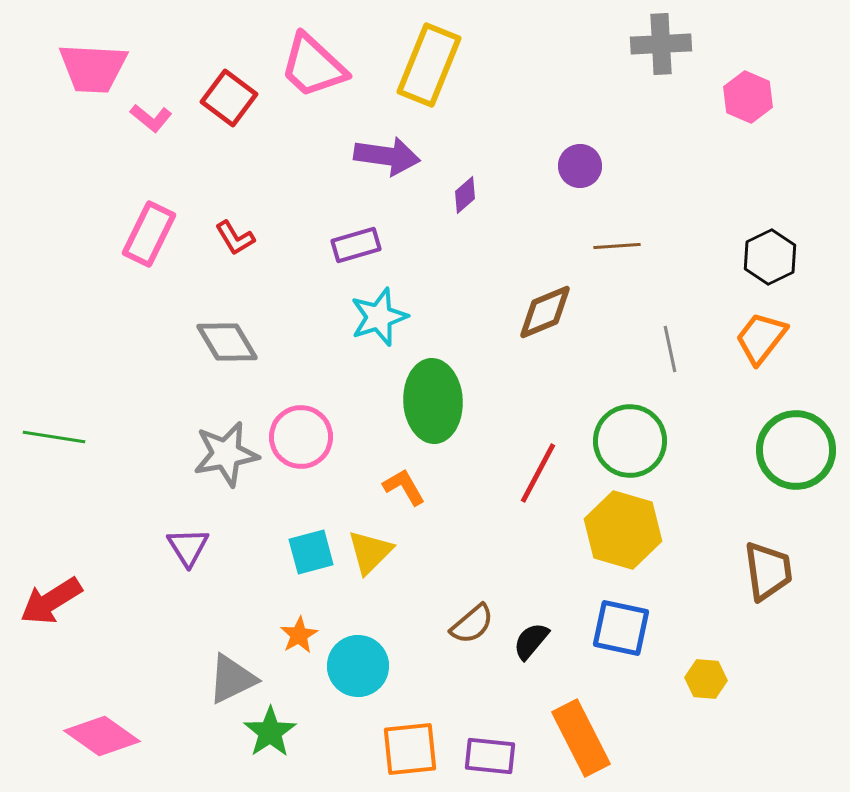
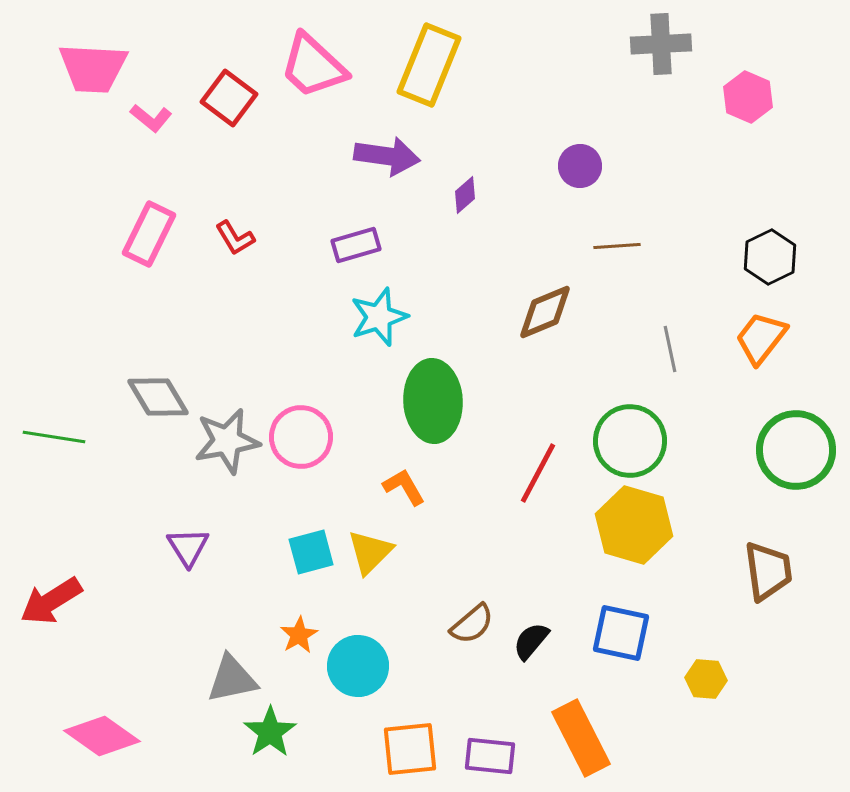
gray diamond at (227, 342): moved 69 px left, 55 px down
gray star at (226, 454): moved 1 px right, 13 px up
yellow hexagon at (623, 530): moved 11 px right, 5 px up
blue square at (621, 628): moved 5 px down
gray triangle at (232, 679): rotated 14 degrees clockwise
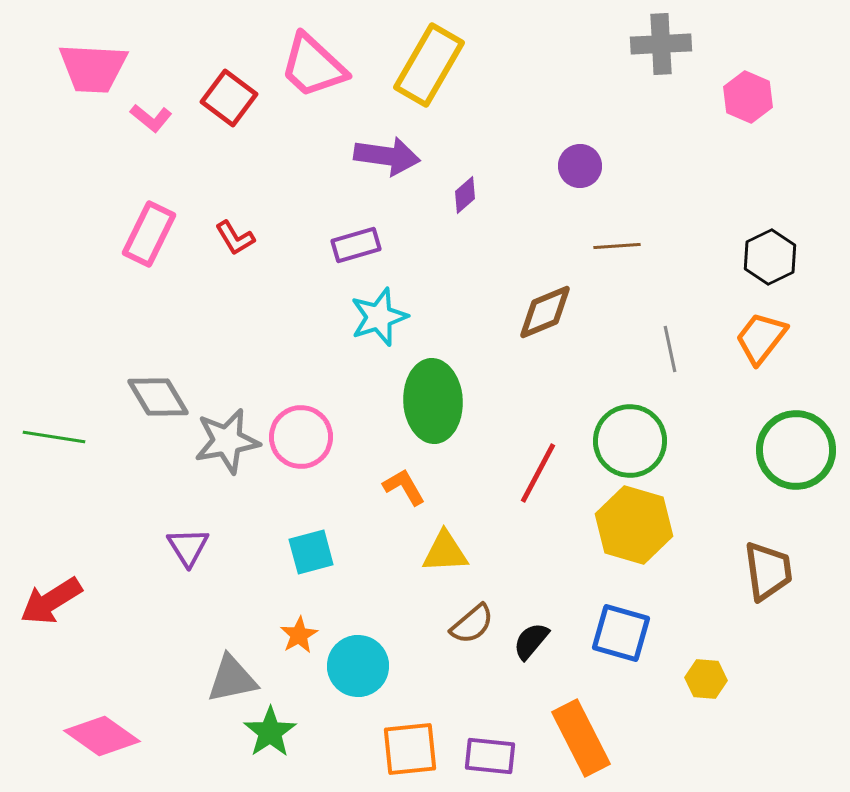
yellow rectangle at (429, 65): rotated 8 degrees clockwise
yellow triangle at (370, 552): moved 75 px right; rotated 42 degrees clockwise
blue square at (621, 633): rotated 4 degrees clockwise
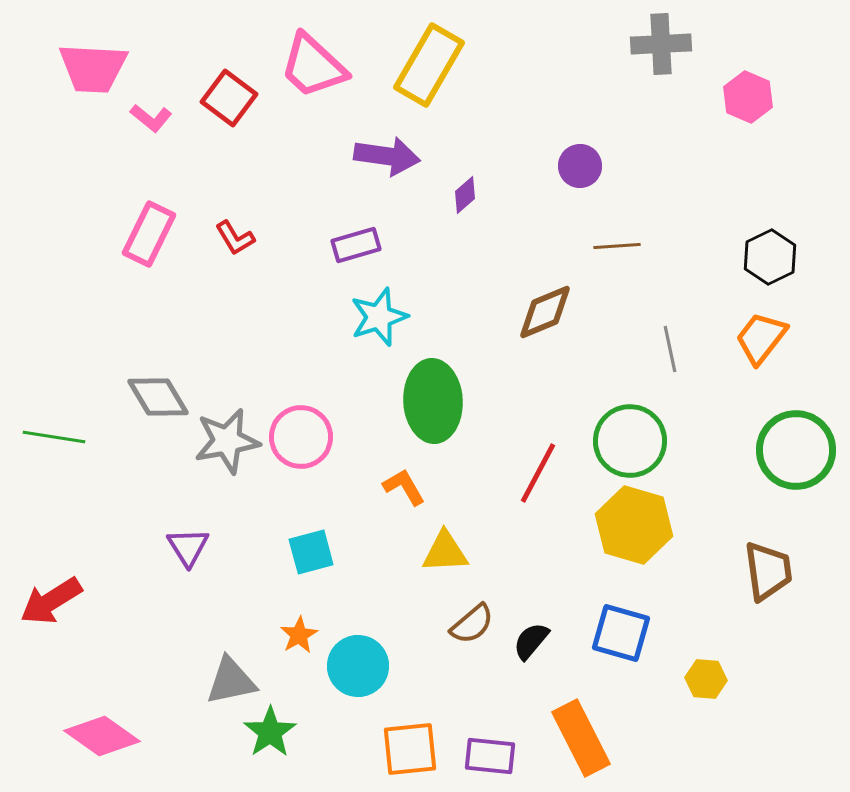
gray triangle at (232, 679): moved 1 px left, 2 px down
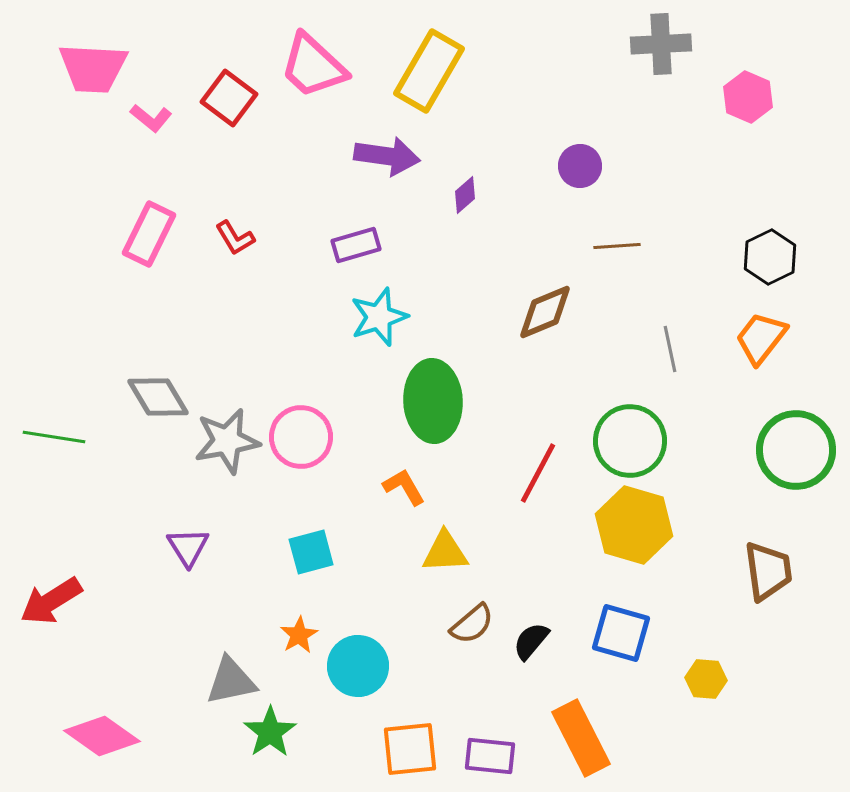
yellow rectangle at (429, 65): moved 6 px down
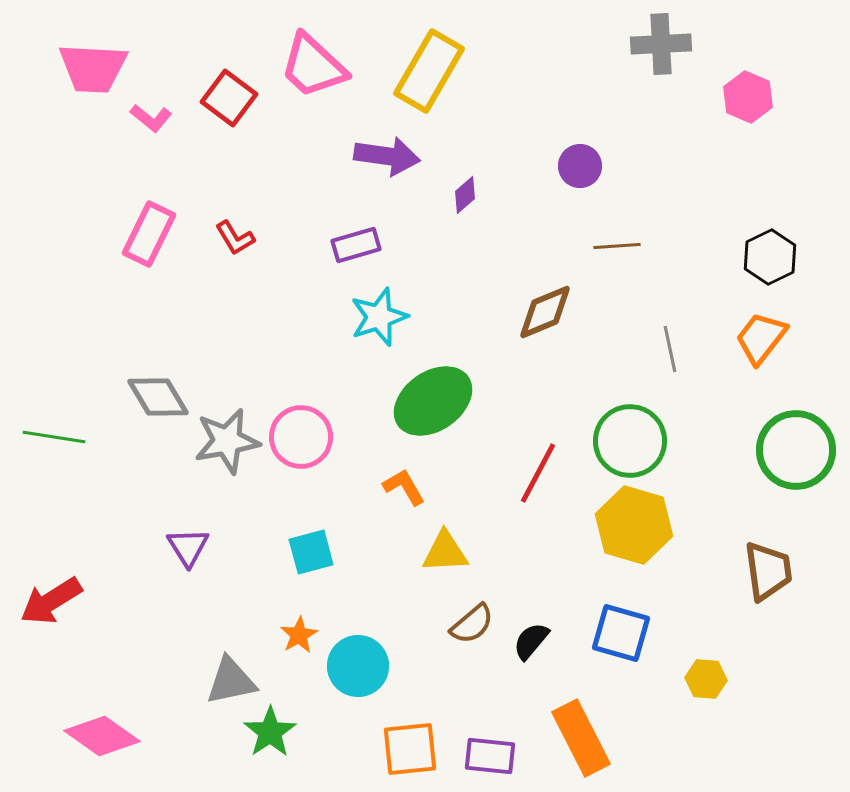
green ellipse at (433, 401): rotated 58 degrees clockwise
